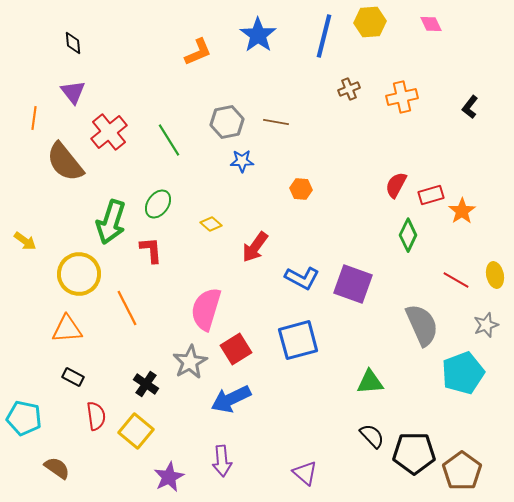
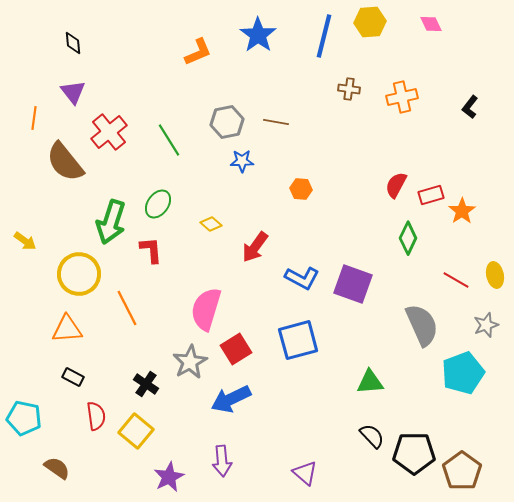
brown cross at (349, 89): rotated 30 degrees clockwise
green diamond at (408, 235): moved 3 px down
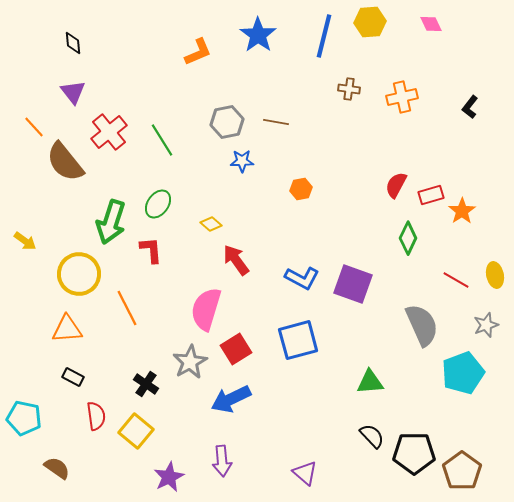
orange line at (34, 118): moved 9 px down; rotated 50 degrees counterclockwise
green line at (169, 140): moved 7 px left
orange hexagon at (301, 189): rotated 15 degrees counterclockwise
red arrow at (255, 247): moved 19 px left, 13 px down; rotated 108 degrees clockwise
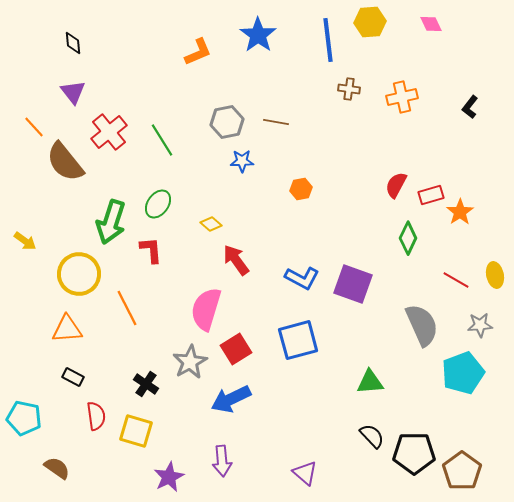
blue line at (324, 36): moved 4 px right, 4 px down; rotated 21 degrees counterclockwise
orange star at (462, 211): moved 2 px left, 1 px down
gray star at (486, 325): moved 6 px left; rotated 15 degrees clockwise
yellow square at (136, 431): rotated 24 degrees counterclockwise
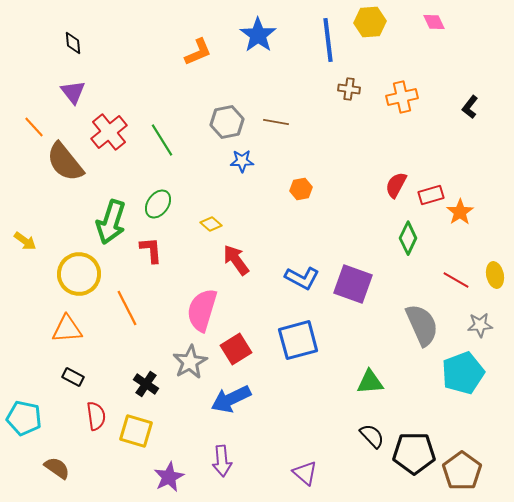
pink diamond at (431, 24): moved 3 px right, 2 px up
pink semicircle at (206, 309): moved 4 px left, 1 px down
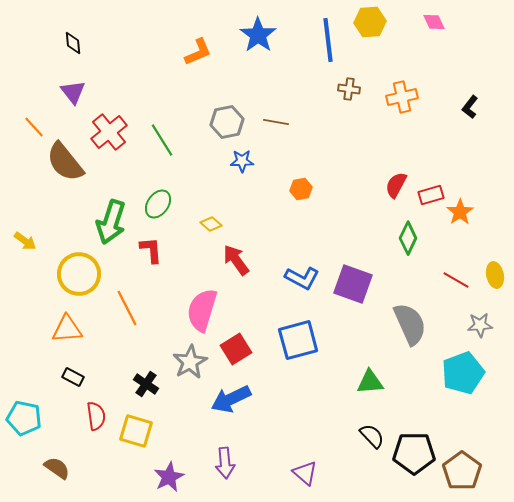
gray semicircle at (422, 325): moved 12 px left, 1 px up
purple arrow at (222, 461): moved 3 px right, 2 px down
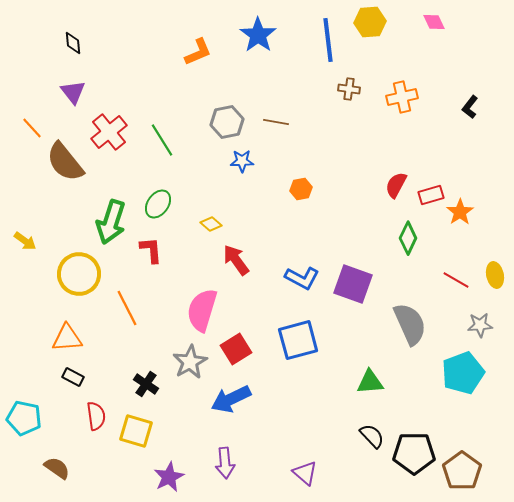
orange line at (34, 127): moved 2 px left, 1 px down
orange triangle at (67, 329): moved 9 px down
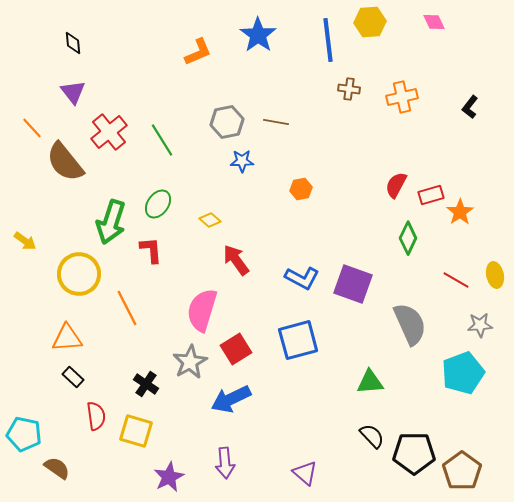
yellow diamond at (211, 224): moved 1 px left, 4 px up
black rectangle at (73, 377): rotated 15 degrees clockwise
cyan pentagon at (24, 418): moved 16 px down
